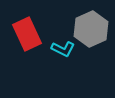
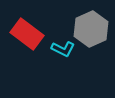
red rectangle: rotated 28 degrees counterclockwise
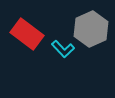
cyan L-shape: rotated 20 degrees clockwise
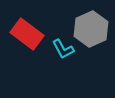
cyan L-shape: rotated 15 degrees clockwise
